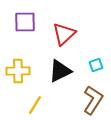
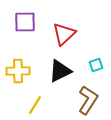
brown L-shape: moved 5 px left
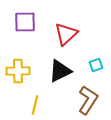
red triangle: moved 2 px right
yellow line: rotated 18 degrees counterclockwise
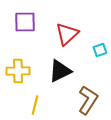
red triangle: moved 1 px right
cyan square: moved 4 px right, 15 px up
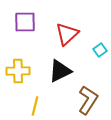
cyan square: rotated 16 degrees counterclockwise
yellow line: moved 1 px down
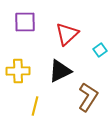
brown L-shape: moved 3 px up
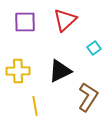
red triangle: moved 2 px left, 14 px up
cyan square: moved 6 px left, 2 px up
yellow line: rotated 24 degrees counterclockwise
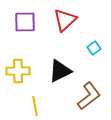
brown L-shape: moved 1 px right, 1 px up; rotated 20 degrees clockwise
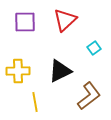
yellow line: moved 4 px up
